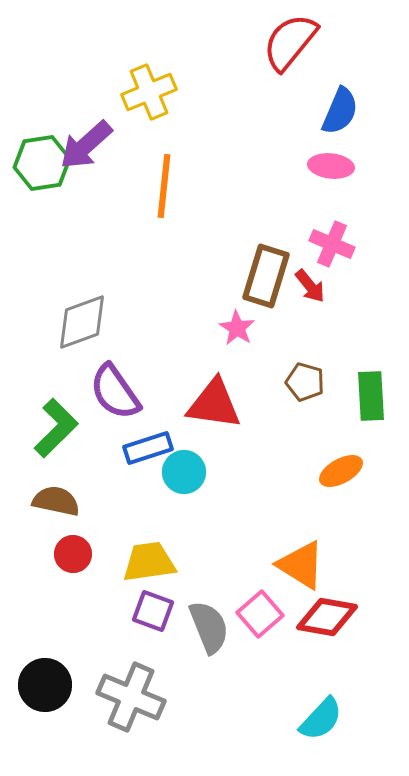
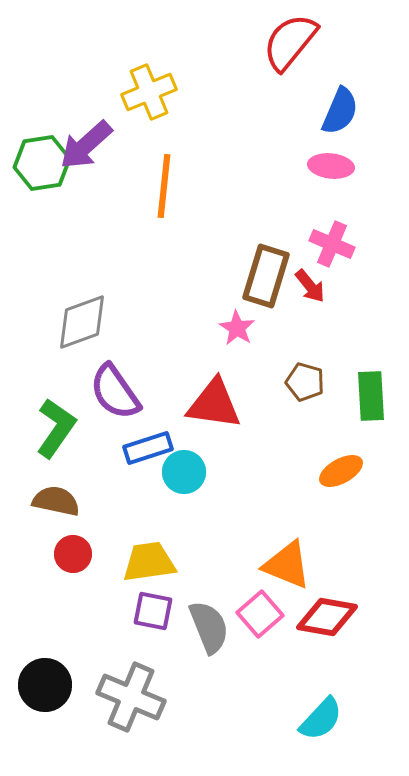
green L-shape: rotated 10 degrees counterclockwise
orange triangle: moved 14 px left; rotated 10 degrees counterclockwise
purple square: rotated 9 degrees counterclockwise
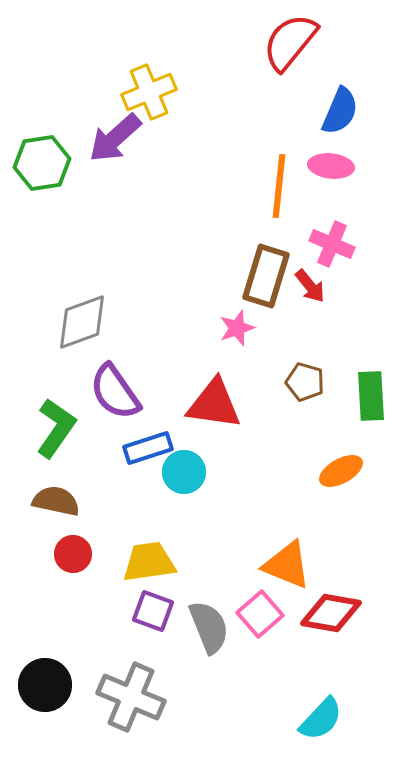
purple arrow: moved 29 px right, 7 px up
orange line: moved 115 px right
pink star: rotated 21 degrees clockwise
purple square: rotated 9 degrees clockwise
red diamond: moved 4 px right, 4 px up
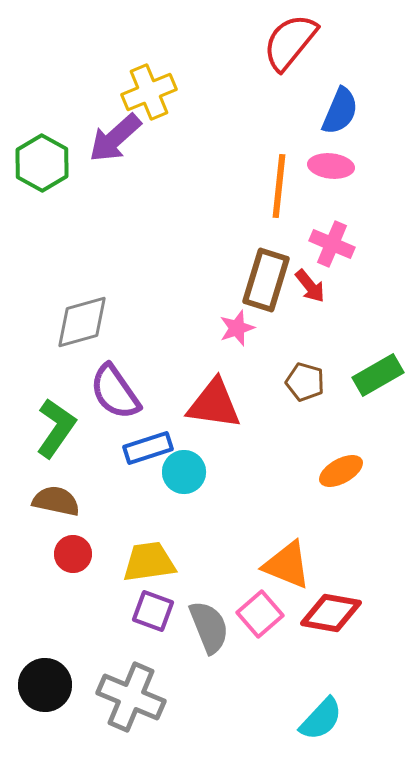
green hexagon: rotated 22 degrees counterclockwise
brown rectangle: moved 4 px down
gray diamond: rotated 4 degrees clockwise
green rectangle: moved 7 px right, 21 px up; rotated 63 degrees clockwise
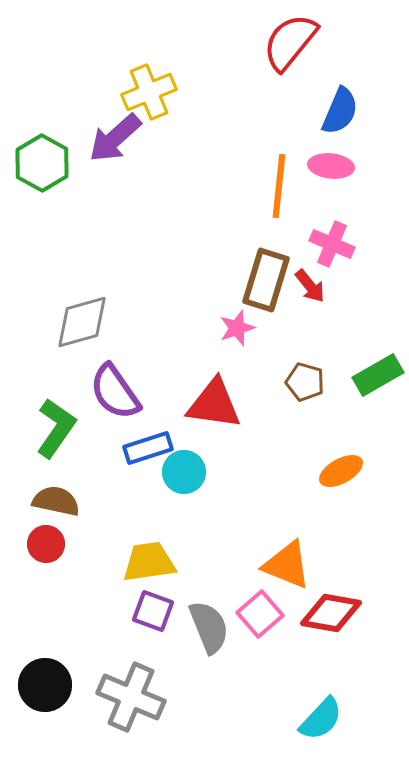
red circle: moved 27 px left, 10 px up
